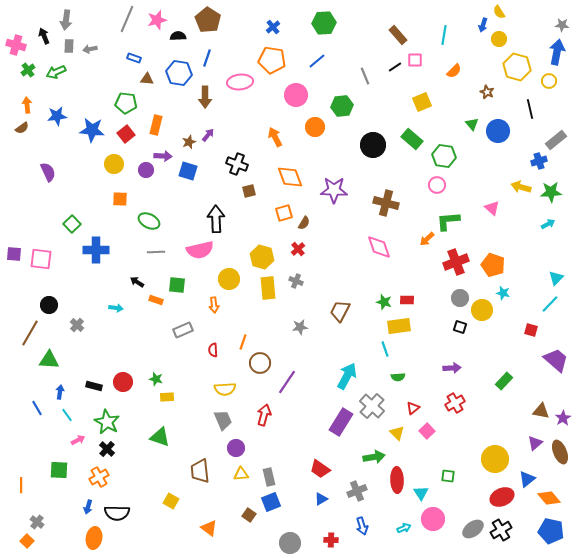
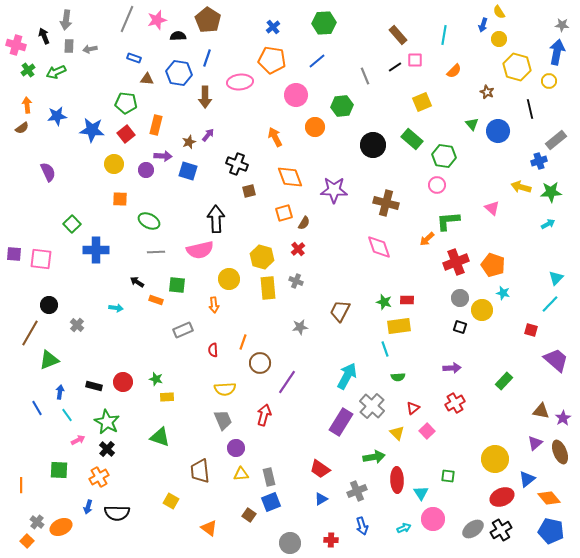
green triangle at (49, 360): rotated 25 degrees counterclockwise
orange ellipse at (94, 538): moved 33 px left, 11 px up; rotated 55 degrees clockwise
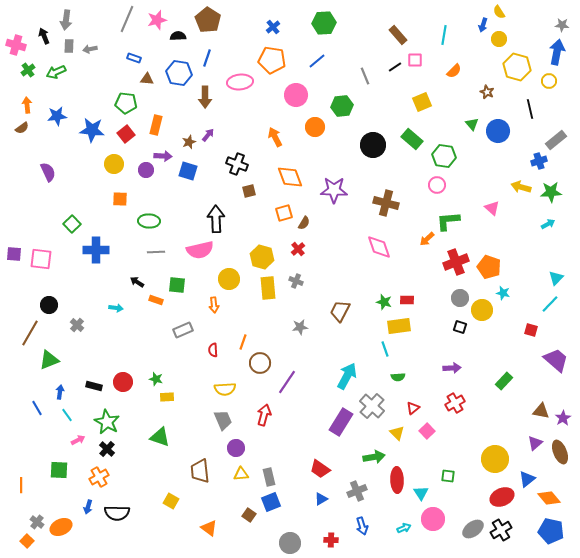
green ellipse at (149, 221): rotated 25 degrees counterclockwise
orange pentagon at (493, 265): moved 4 px left, 2 px down
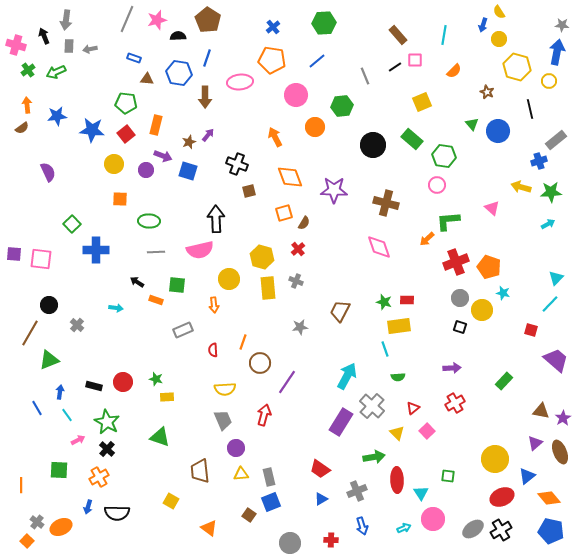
purple arrow at (163, 156): rotated 18 degrees clockwise
blue triangle at (527, 479): moved 3 px up
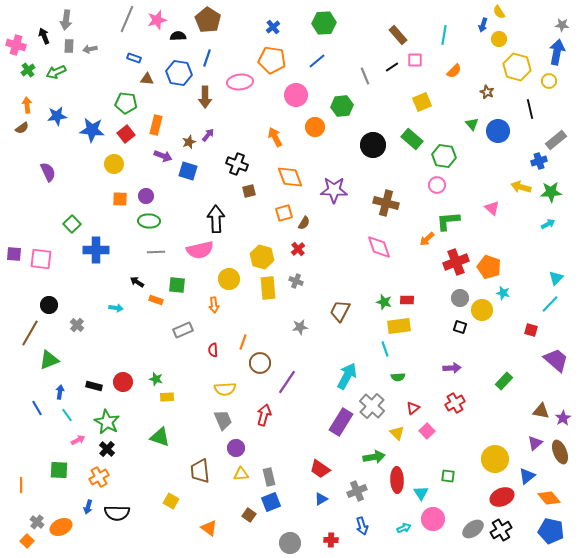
black line at (395, 67): moved 3 px left
purple circle at (146, 170): moved 26 px down
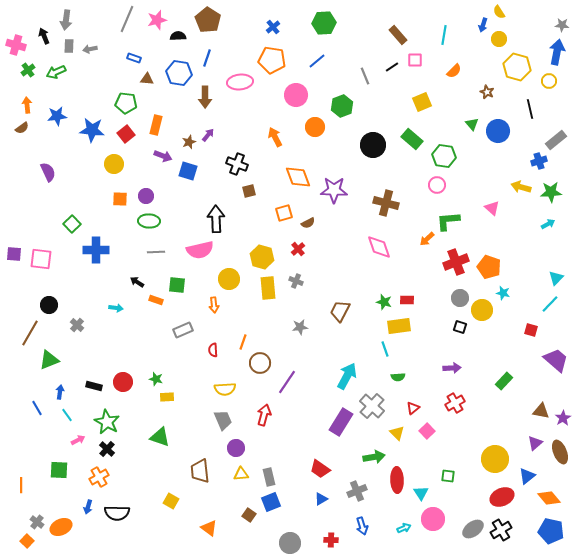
green hexagon at (342, 106): rotated 15 degrees counterclockwise
orange diamond at (290, 177): moved 8 px right
brown semicircle at (304, 223): moved 4 px right; rotated 32 degrees clockwise
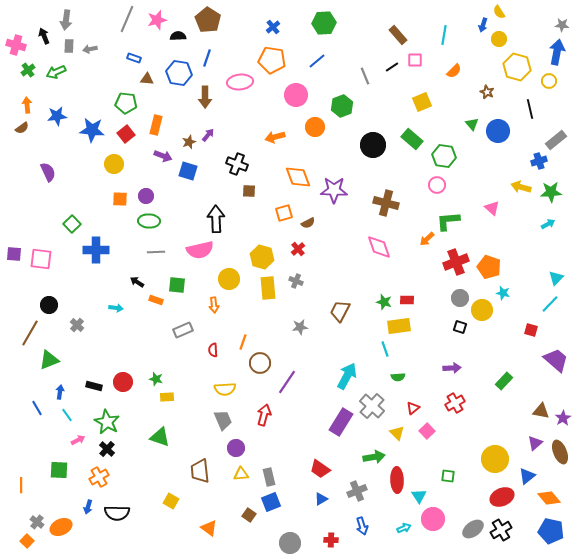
orange arrow at (275, 137): rotated 78 degrees counterclockwise
brown square at (249, 191): rotated 16 degrees clockwise
cyan triangle at (421, 493): moved 2 px left, 3 px down
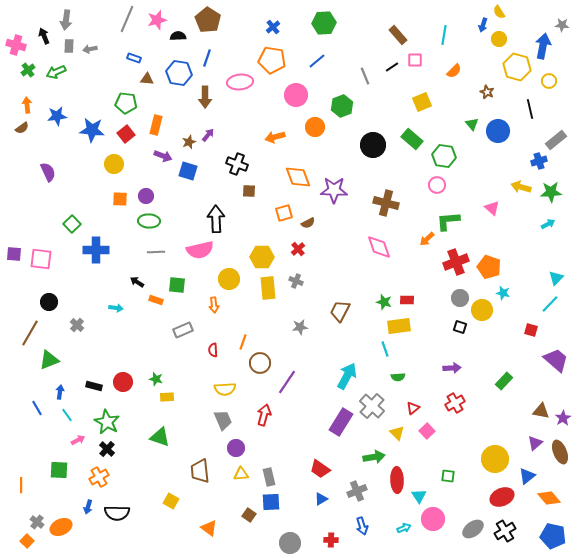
blue arrow at (557, 52): moved 14 px left, 6 px up
yellow hexagon at (262, 257): rotated 15 degrees counterclockwise
black circle at (49, 305): moved 3 px up
blue square at (271, 502): rotated 18 degrees clockwise
black cross at (501, 530): moved 4 px right, 1 px down
blue pentagon at (551, 531): moved 2 px right, 5 px down
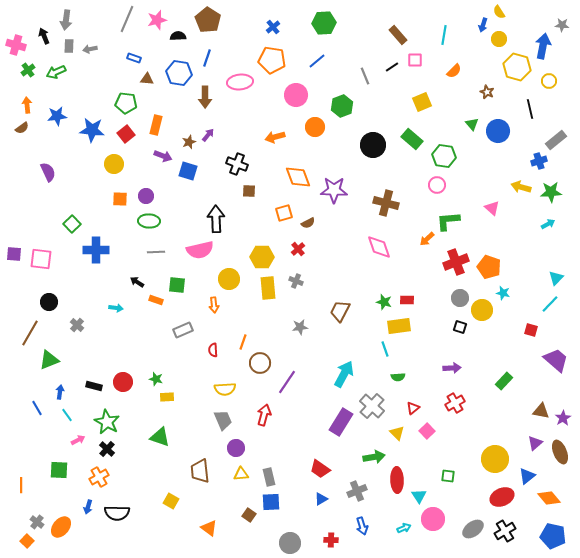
cyan arrow at (347, 376): moved 3 px left, 2 px up
orange ellipse at (61, 527): rotated 25 degrees counterclockwise
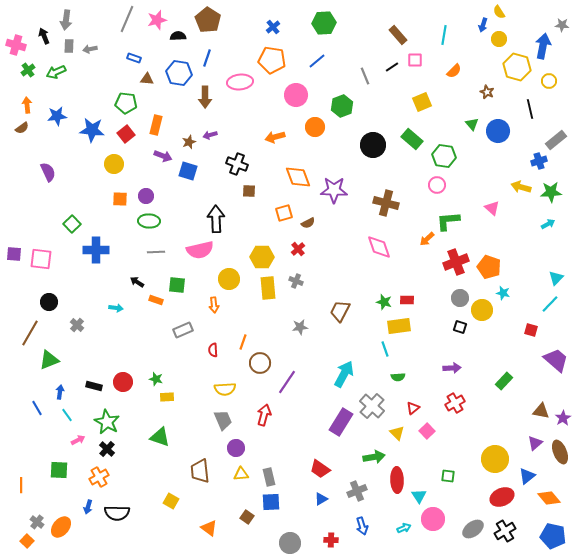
purple arrow at (208, 135): moved 2 px right; rotated 144 degrees counterclockwise
brown square at (249, 515): moved 2 px left, 2 px down
